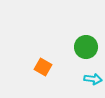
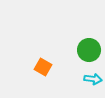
green circle: moved 3 px right, 3 px down
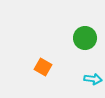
green circle: moved 4 px left, 12 px up
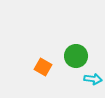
green circle: moved 9 px left, 18 px down
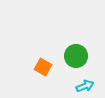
cyan arrow: moved 8 px left, 7 px down; rotated 30 degrees counterclockwise
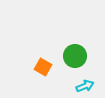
green circle: moved 1 px left
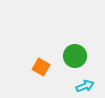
orange square: moved 2 px left
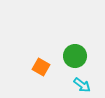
cyan arrow: moved 3 px left, 1 px up; rotated 60 degrees clockwise
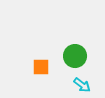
orange square: rotated 30 degrees counterclockwise
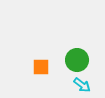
green circle: moved 2 px right, 4 px down
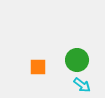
orange square: moved 3 px left
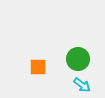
green circle: moved 1 px right, 1 px up
